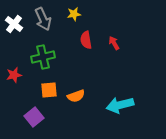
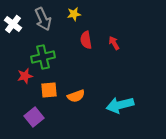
white cross: moved 1 px left
red star: moved 11 px right, 1 px down
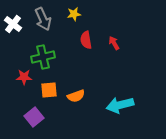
red star: moved 1 px left, 1 px down; rotated 14 degrees clockwise
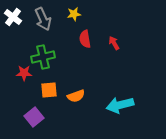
white cross: moved 7 px up
red semicircle: moved 1 px left, 1 px up
red star: moved 4 px up
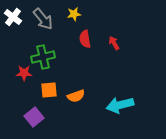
gray arrow: rotated 15 degrees counterclockwise
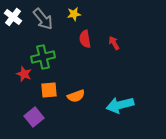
red star: moved 1 px down; rotated 21 degrees clockwise
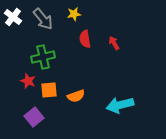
red star: moved 4 px right, 7 px down
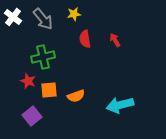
red arrow: moved 1 px right, 3 px up
purple square: moved 2 px left, 1 px up
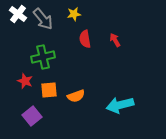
white cross: moved 5 px right, 3 px up
red star: moved 3 px left
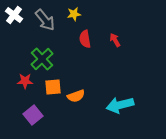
white cross: moved 4 px left, 1 px down
gray arrow: moved 2 px right, 1 px down
green cross: moved 1 px left, 2 px down; rotated 30 degrees counterclockwise
red star: rotated 21 degrees counterclockwise
orange square: moved 4 px right, 3 px up
purple square: moved 1 px right, 1 px up
